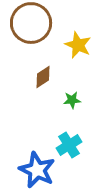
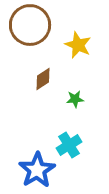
brown circle: moved 1 px left, 2 px down
brown diamond: moved 2 px down
green star: moved 3 px right, 1 px up
blue star: rotated 15 degrees clockwise
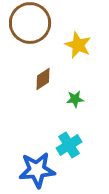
brown circle: moved 2 px up
blue star: rotated 27 degrees clockwise
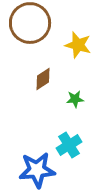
yellow star: rotated 8 degrees counterclockwise
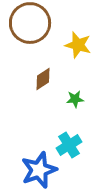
blue star: moved 2 px right; rotated 15 degrees counterclockwise
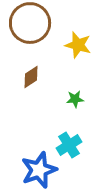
brown diamond: moved 12 px left, 2 px up
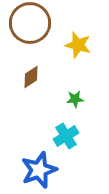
cyan cross: moved 3 px left, 9 px up
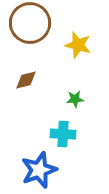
brown diamond: moved 5 px left, 3 px down; rotated 20 degrees clockwise
cyan cross: moved 3 px left, 2 px up; rotated 35 degrees clockwise
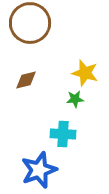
yellow star: moved 7 px right, 28 px down
